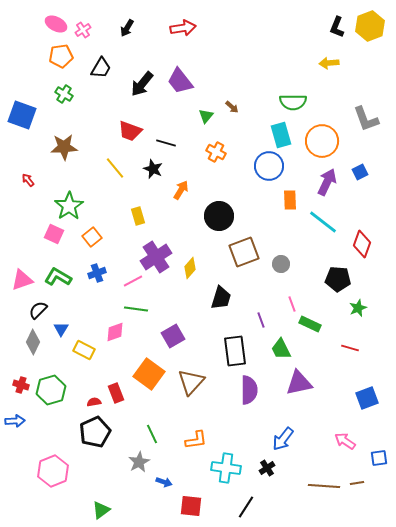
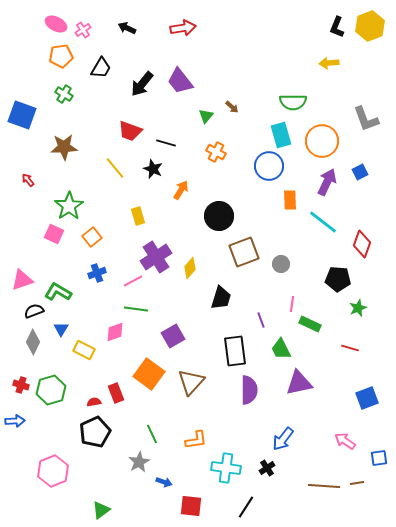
black arrow at (127, 28): rotated 84 degrees clockwise
green L-shape at (58, 277): moved 15 px down
pink line at (292, 304): rotated 28 degrees clockwise
black semicircle at (38, 310): moved 4 px left, 1 px down; rotated 24 degrees clockwise
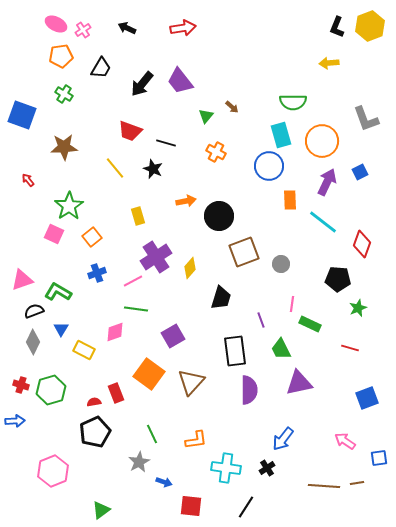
orange arrow at (181, 190): moved 5 px right, 11 px down; rotated 48 degrees clockwise
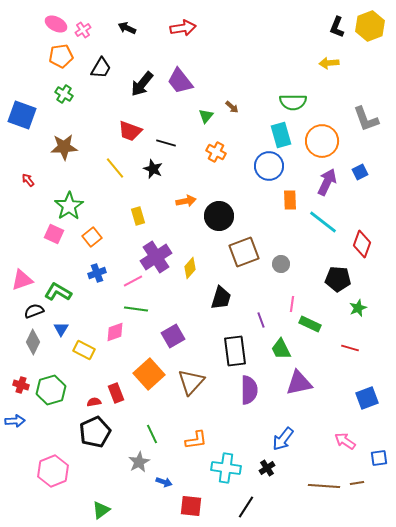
orange square at (149, 374): rotated 12 degrees clockwise
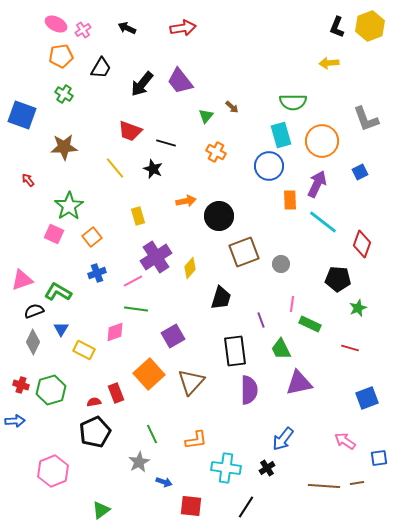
purple arrow at (327, 182): moved 10 px left, 2 px down
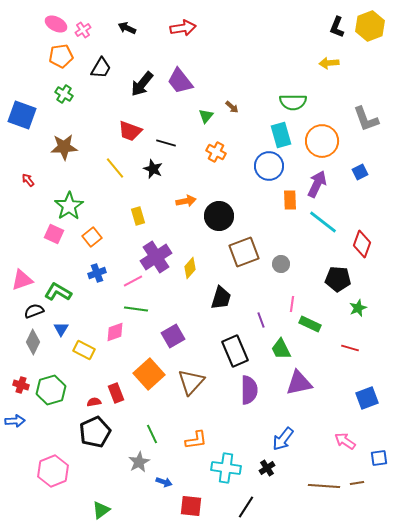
black rectangle at (235, 351): rotated 16 degrees counterclockwise
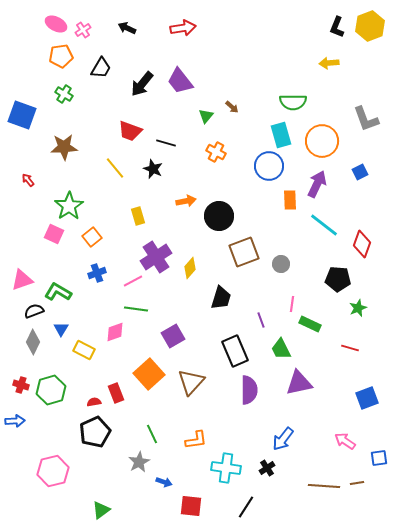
cyan line at (323, 222): moved 1 px right, 3 px down
pink hexagon at (53, 471): rotated 8 degrees clockwise
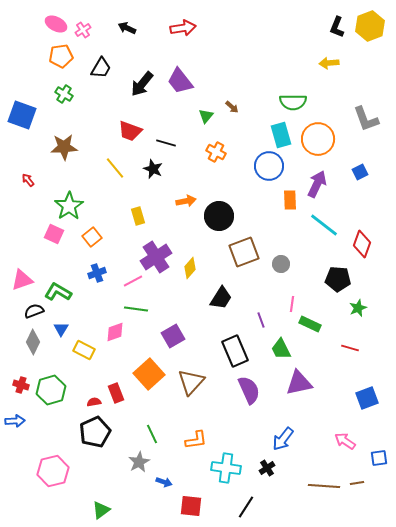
orange circle at (322, 141): moved 4 px left, 2 px up
black trapezoid at (221, 298): rotated 15 degrees clockwise
purple semicircle at (249, 390): rotated 24 degrees counterclockwise
